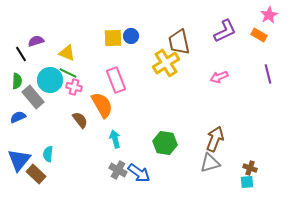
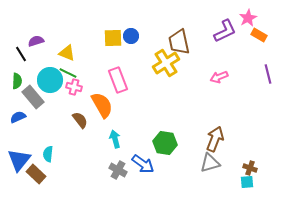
pink star: moved 21 px left, 3 px down
pink rectangle: moved 2 px right
blue arrow: moved 4 px right, 9 px up
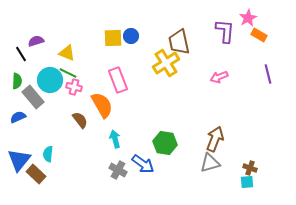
purple L-shape: rotated 60 degrees counterclockwise
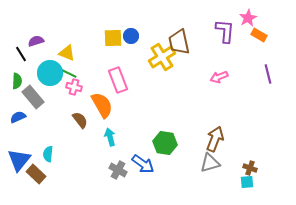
yellow cross: moved 4 px left, 6 px up
cyan circle: moved 7 px up
cyan arrow: moved 5 px left, 2 px up
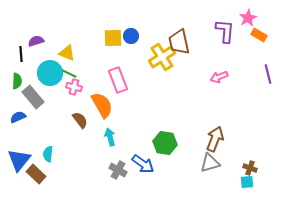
black line: rotated 28 degrees clockwise
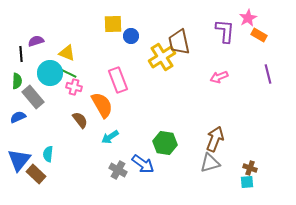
yellow square: moved 14 px up
cyan arrow: rotated 108 degrees counterclockwise
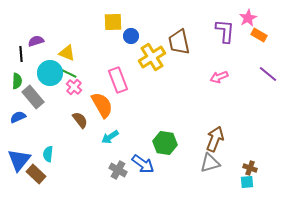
yellow square: moved 2 px up
yellow cross: moved 10 px left
purple line: rotated 36 degrees counterclockwise
pink cross: rotated 28 degrees clockwise
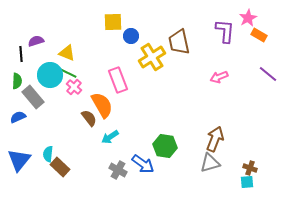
cyan circle: moved 2 px down
brown semicircle: moved 9 px right, 2 px up
green hexagon: moved 3 px down
brown rectangle: moved 24 px right, 7 px up
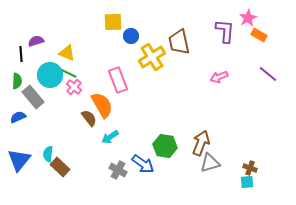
brown arrow: moved 14 px left, 4 px down
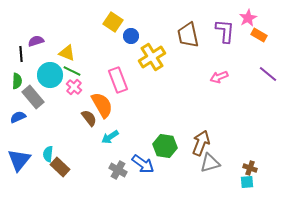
yellow square: rotated 36 degrees clockwise
brown trapezoid: moved 9 px right, 7 px up
green line: moved 4 px right, 2 px up
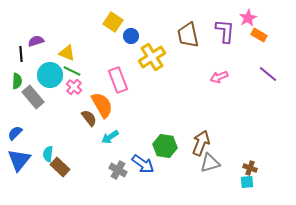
blue semicircle: moved 3 px left, 16 px down; rotated 21 degrees counterclockwise
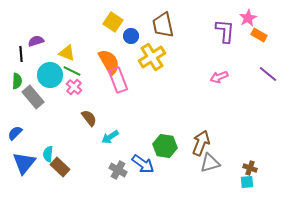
brown trapezoid: moved 25 px left, 10 px up
orange semicircle: moved 7 px right, 43 px up
blue triangle: moved 5 px right, 3 px down
